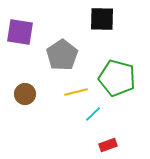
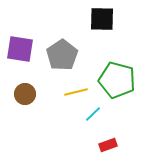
purple square: moved 17 px down
green pentagon: moved 2 px down
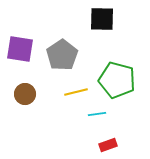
cyan line: moved 4 px right; rotated 36 degrees clockwise
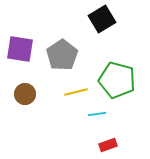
black square: rotated 32 degrees counterclockwise
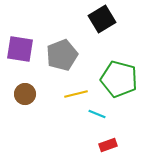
gray pentagon: rotated 12 degrees clockwise
green pentagon: moved 2 px right, 1 px up
yellow line: moved 2 px down
cyan line: rotated 30 degrees clockwise
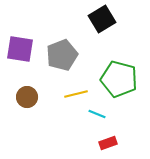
brown circle: moved 2 px right, 3 px down
red rectangle: moved 2 px up
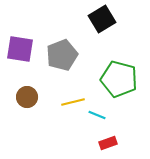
yellow line: moved 3 px left, 8 px down
cyan line: moved 1 px down
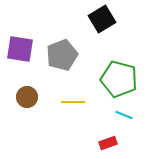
yellow line: rotated 15 degrees clockwise
cyan line: moved 27 px right
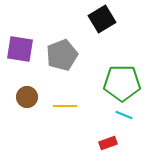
green pentagon: moved 3 px right, 4 px down; rotated 15 degrees counterclockwise
yellow line: moved 8 px left, 4 px down
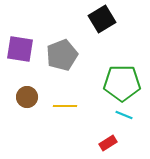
red rectangle: rotated 12 degrees counterclockwise
